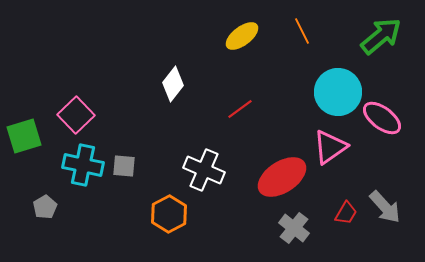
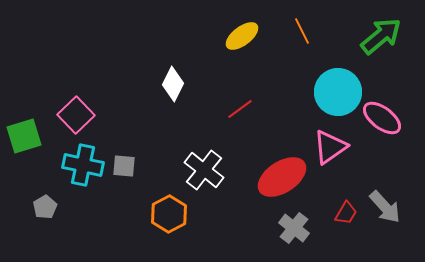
white diamond: rotated 12 degrees counterclockwise
white cross: rotated 15 degrees clockwise
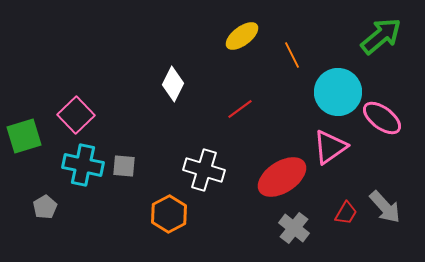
orange line: moved 10 px left, 24 px down
white cross: rotated 21 degrees counterclockwise
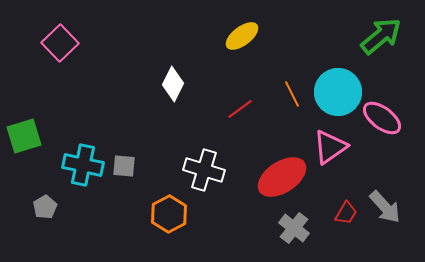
orange line: moved 39 px down
pink square: moved 16 px left, 72 px up
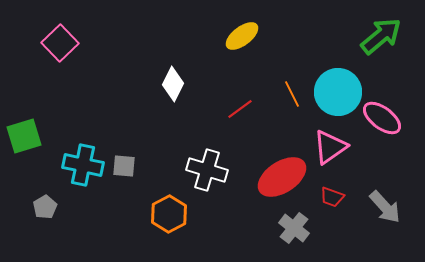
white cross: moved 3 px right
red trapezoid: moved 14 px left, 16 px up; rotated 80 degrees clockwise
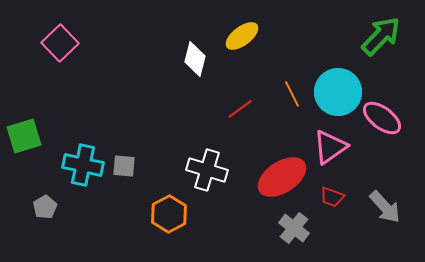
green arrow: rotated 6 degrees counterclockwise
white diamond: moved 22 px right, 25 px up; rotated 12 degrees counterclockwise
